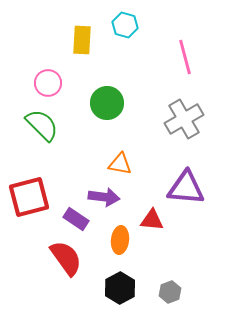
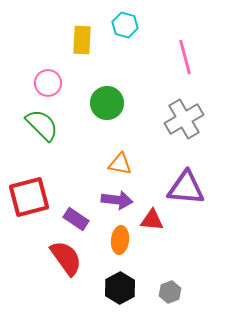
purple arrow: moved 13 px right, 3 px down
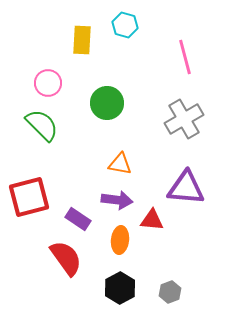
purple rectangle: moved 2 px right
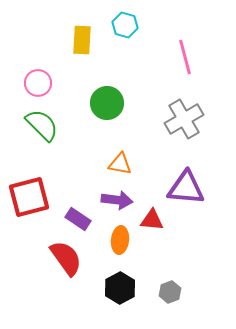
pink circle: moved 10 px left
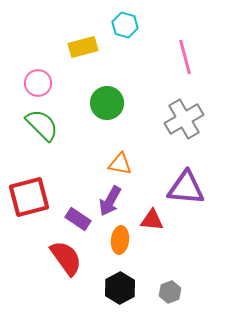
yellow rectangle: moved 1 px right, 7 px down; rotated 72 degrees clockwise
purple arrow: moved 7 px left, 1 px down; rotated 112 degrees clockwise
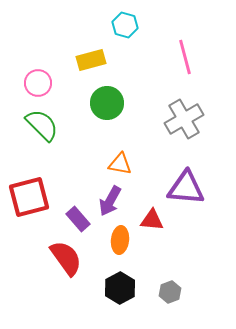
yellow rectangle: moved 8 px right, 13 px down
purple rectangle: rotated 15 degrees clockwise
